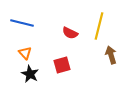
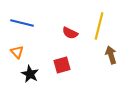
orange triangle: moved 8 px left, 1 px up
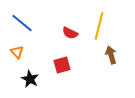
blue line: rotated 25 degrees clockwise
black star: moved 5 px down
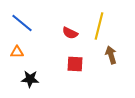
orange triangle: rotated 48 degrees counterclockwise
red square: moved 13 px right, 1 px up; rotated 18 degrees clockwise
black star: rotated 24 degrees counterclockwise
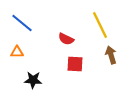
yellow line: moved 1 px right, 1 px up; rotated 40 degrees counterclockwise
red semicircle: moved 4 px left, 6 px down
black star: moved 3 px right, 1 px down
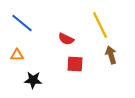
orange triangle: moved 3 px down
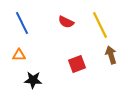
blue line: rotated 25 degrees clockwise
red semicircle: moved 17 px up
orange triangle: moved 2 px right
red square: moved 2 px right; rotated 24 degrees counterclockwise
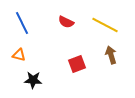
yellow line: moved 5 px right; rotated 36 degrees counterclockwise
orange triangle: rotated 16 degrees clockwise
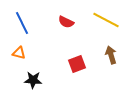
yellow line: moved 1 px right, 5 px up
orange triangle: moved 2 px up
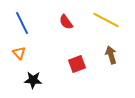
red semicircle: rotated 28 degrees clockwise
orange triangle: rotated 32 degrees clockwise
